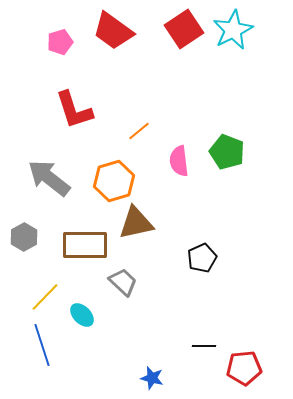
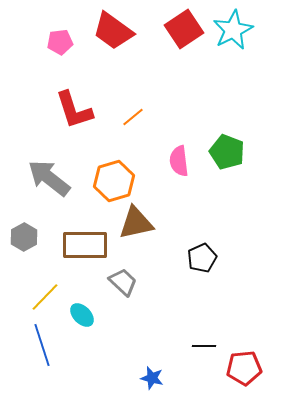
pink pentagon: rotated 10 degrees clockwise
orange line: moved 6 px left, 14 px up
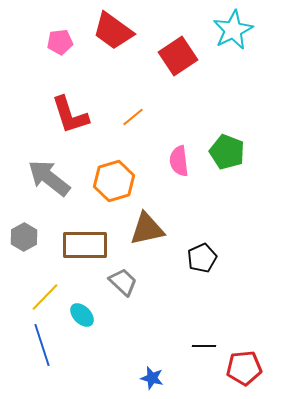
red square: moved 6 px left, 27 px down
red L-shape: moved 4 px left, 5 px down
brown triangle: moved 11 px right, 6 px down
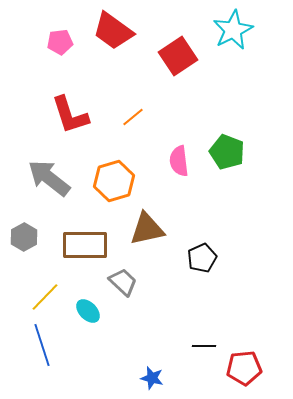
cyan ellipse: moved 6 px right, 4 px up
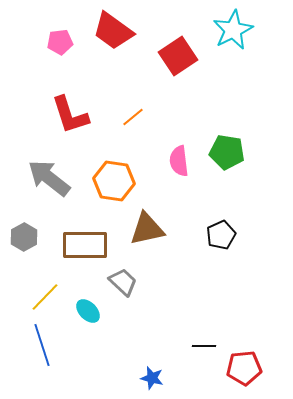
green pentagon: rotated 12 degrees counterclockwise
orange hexagon: rotated 24 degrees clockwise
black pentagon: moved 19 px right, 23 px up
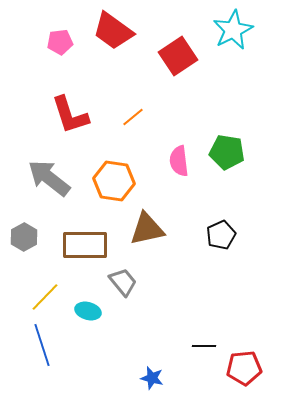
gray trapezoid: rotated 8 degrees clockwise
cyan ellipse: rotated 30 degrees counterclockwise
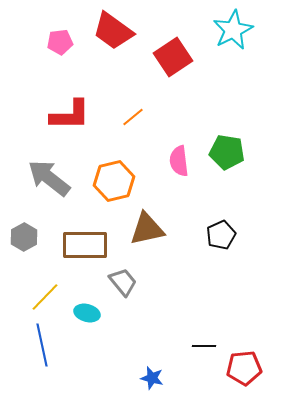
red square: moved 5 px left, 1 px down
red L-shape: rotated 72 degrees counterclockwise
orange hexagon: rotated 21 degrees counterclockwise
cyan ellipse: moved 1 px left, 2 px down
blue line: rotated 6 degrees clockwise
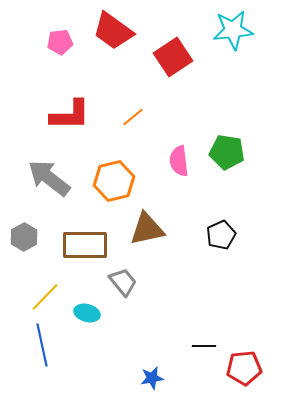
cyan star: rotated 21 degrees clockwise
blue star: rotated 25 degrees counterclockwise
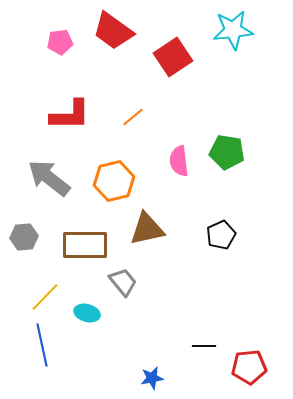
gray hexagon: rotated 24 degrees clockwise
red pentagon: moved 5 px right, 1 px up
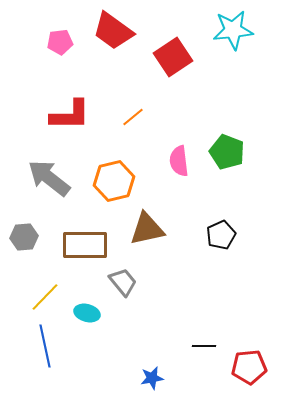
green pentagon: rotated 12 degrees clockwise
blue line: moved 3 px right, 1 px down
